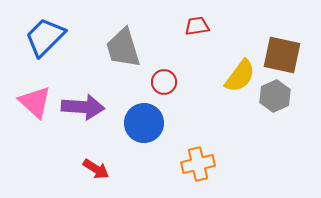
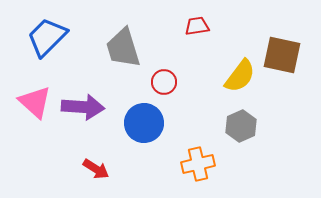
blue trapezoid: moved 2 px right
gray hexagon: moved 34 px left, 30 px down
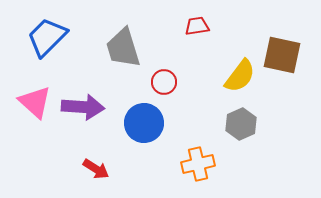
gray hexagon: moved 2 px up
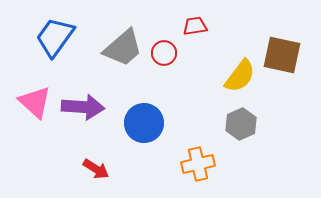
red trapezoid: moved 2 px left
blue trapezoid: moved 8 px right; rotated 9 degrees counterclockwise
gray trapezoid: rotated 114 degrees counterclockwise
red circle: moved 29 px up
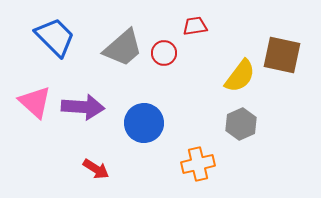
blue trapezoid: rotated 99 degrees clockwise
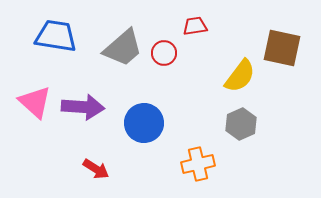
blue trapezoid: moved 1 px right, 1 px up; rotated 36 degrees counterclockwise
brown square: moved 7 px up
